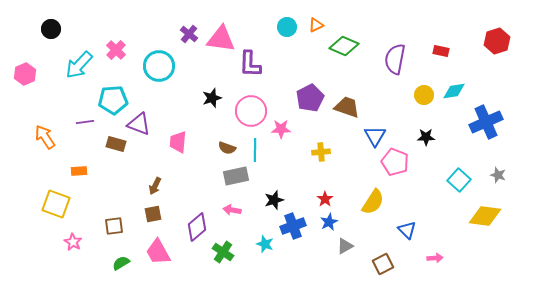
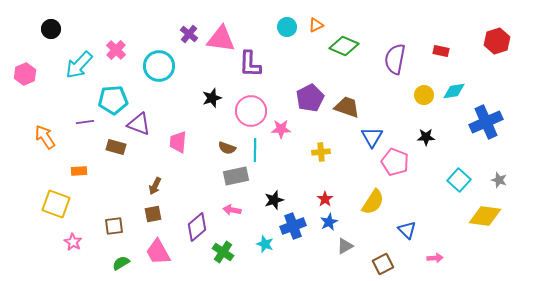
blue triangle at (375, 136): moved 3 px left, 1 px down
brown rectangle at (116, 144): moved 3 px down
gray star at (498, 175): moved 1 px right, 5 px down
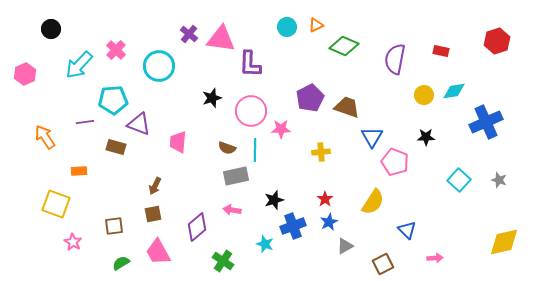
yellow diamond at (485, 216): moved 19 px right, 26 px down; rotated 20 degrees counterclockwise
green cross at (223, 252): moved 9 px down
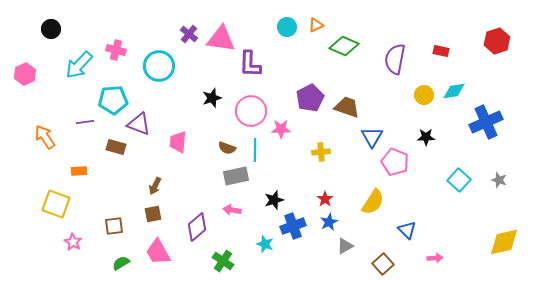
pink cross at (116, 50): rotated 30 degrees counterclockwise
brown square at (383, 264): rotated 15 degrees counterclockwise
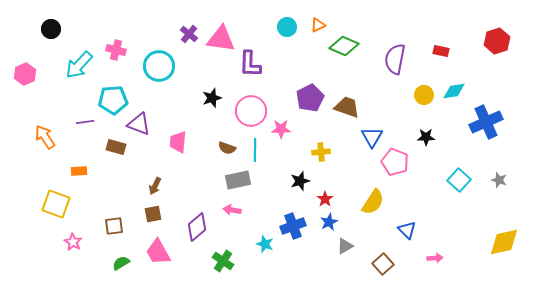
orange triangle at (316, 25): moved 2 px right
gray rectangle at (236, 176): moved 2 px right, 4 px down
black star at (274, 200): moved 26 px right, 19 px up
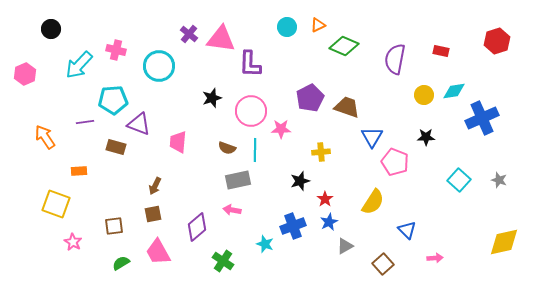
blue cross at (486, 122): moved 4 px left, 4 px up
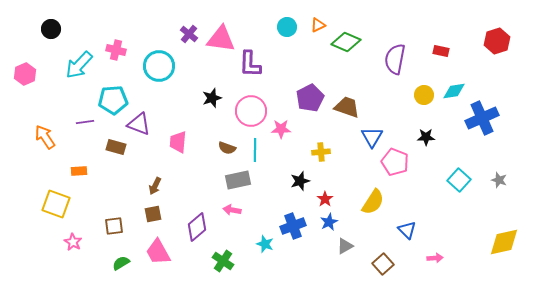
green diamond at (344, 46): moved 2 px right, 4 px up
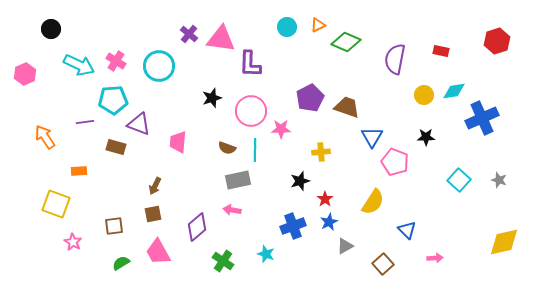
pink cross at (116, 50): moved 11 px down; rotated 18 degrees clockwise
cyan arrow at (79, 65): rotated 108 degrees counterclockwise
cyan star at (265, 244): moved 1 px right, 10 px down
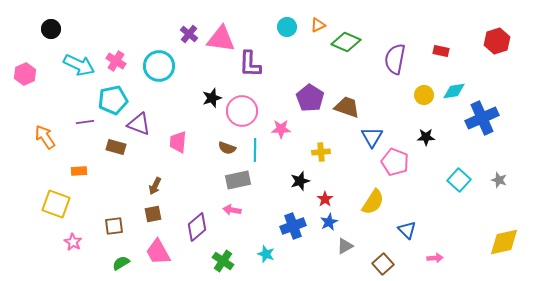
purple pentagon at (310, 98): rotated 12 degrees counterclockwise
cyan pentagon at (113, 100): rotated 8 degrees counterclockwise
pink circle at (251, 111): moved 9 px left
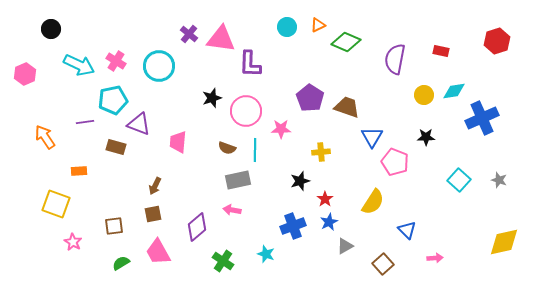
pink circle at (242, 111): moved 4 px right
